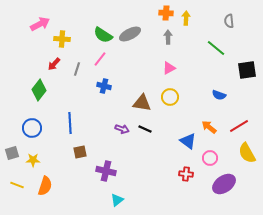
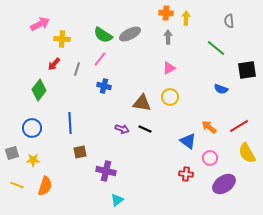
blue semicircle: moved 2 px right, 6 px up
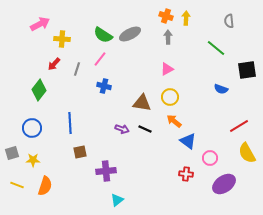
orange cross: moved 3 px down; rotated 16 degrees clockwise
pink triangle: moved 2 px left, 1 px down
orange arrow: moved 35 px left, 6 px up
purple cross: rotated 18 degrees counterclockwise
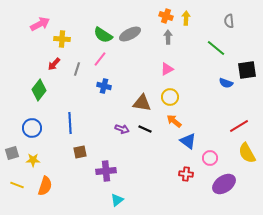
blue semicircle: moved 5 px right, 6 px up
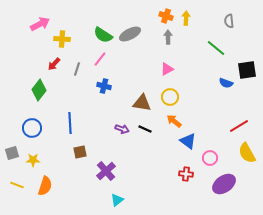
purple cross: rotated 36 degrees counterclockwise
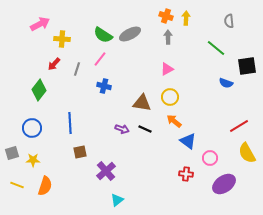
black square: moved 4 px up
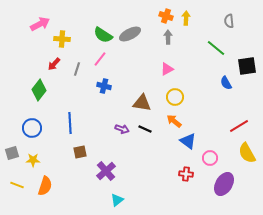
blue semicircle: rotated 40 degrees clockwise
yellow circle: moved 5 px right
purple ellipse: rotated 25 degrees counterclockwise
